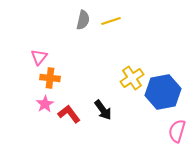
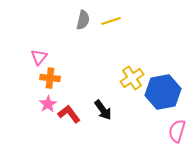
pink star: moved 3 px right
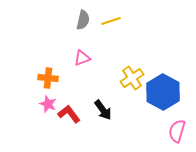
pink triangle: moved 43 px right, 1 px down; rotated 30 degrees clockwise
orange cross: moved 2 px left
blue hexagon: rotated 20 degrees counterclockwise
pink star: rotated 18 degrees counterclockwise
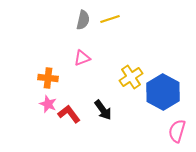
yellow line: moved 1 px left, 2 px up
yellow cross: moved 1 px left, 1 px up
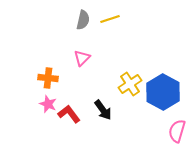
pink triangle: rotated 24 degrees counterclockwise
yellow cross: moved 1 px left, 7 px down
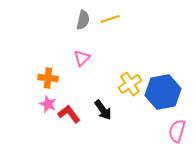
blue hexagon: rotated 20 degrees clockwise
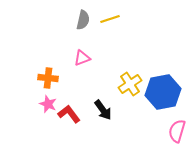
pink triangle: rotated 24 degrees clockwise
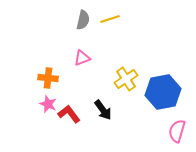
yellow cross: moved 4 px left, 5 px up
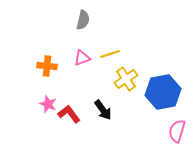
yellow line: moved 35 px down
orange cross: moved 1 px left, 12 px up
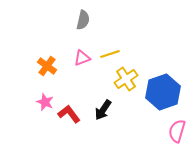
orange cross: rotated 30 degrees clockwise
blue hexagon: rotated 8 degrees counterclockwise
pink star: moved 3 px left, 2 px up
black arrow: rotated 70 degrees clockwise
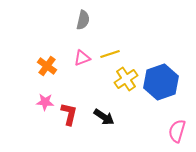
blue hexagon: moved 2 px left, 10 px up
pink star: rotated 18 degrees counterclockwise
black arrow: moved 1 px right, 7 px down; rotated 90 degrees counterclockwise
red L-shape: rotated 50 degrees clockwise
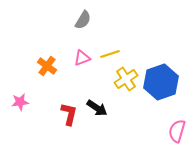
gray semicircle: rotated 18 degrees clockwise
pink star: moved 25 px left; rotated 12 degrees counterclockwise
black arrow: moved 7 px left, 9 px up
